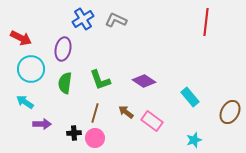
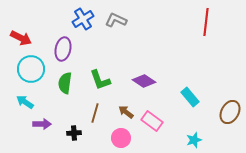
pink circle: moved 26 px right
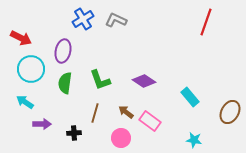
red line: rotated 12 degrees clockwise
purple ellipse: moved 2 px down
pink rectangle: moved 2 px left
cyan star: rotated 28 degrees clockwise
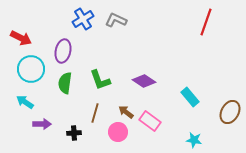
pink circle: moved 3 px left, 6 px up
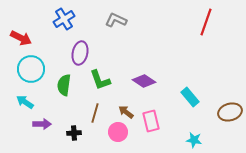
blue cross: moved 19 px left
purple ellipse: moved 17 px right, 2 px down
green semicircle: moved 1 px left, 2 px down
brown ellipse: rotated 45 degrees clockwise
pink rectangle: moved 1 px right; rotated 40 degrees clockwise
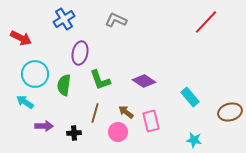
red line: rotated 24 degrees clockwise
cyan circle: moved 4 px right, 5 px down
purple arrow: moved 2 px right, 2 px down
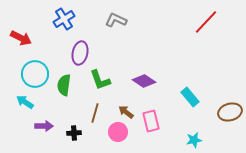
cyan star: rotated 21 degrees counterclockwise
